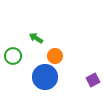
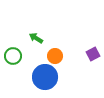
purple square: moved 26 px up
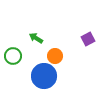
purple square: moved 5 px left, 15 px up
blue circle: moved 1 px left, 1 px up
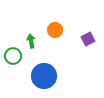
green arrow: moved 5 px left, 3 px down; rotated 48 degrees clockwise
orange circle: moved 26 px up
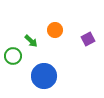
green arrow: rotated 144 degrees clockwise
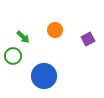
green arrow: moved 8 px left, 4 px up
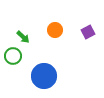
purple square: moved 7 px up
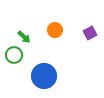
purple square: moved 2 px right, 1 px down
green arrow: moved 1 px right
green circle: moved 1 px right, 1 px up
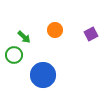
purple square: moved 1 px right, 1 px down
blue circle: moved 1 px left, 1 px up
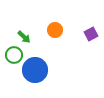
blue circle: moved 8 px left, 5 px up
